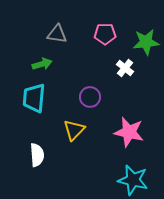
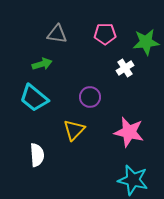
white cross: rotated 18 degrees clockwise
cyan trapezoid: rotated 56 degrees counterclockwise
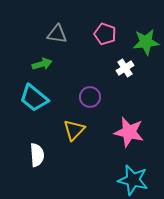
pink pentagon: rotated 20 degrees clockwise
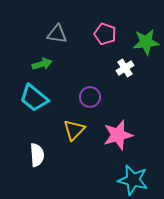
pink star: moved 11 px left, 3 px down; rotated 28 degrees counterclockwise
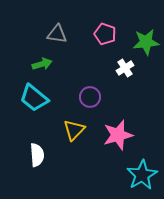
cyan star: moved 9 px right, 5 px up; rotated 28 degrees clockwise
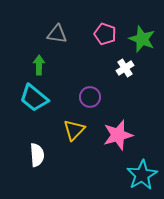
green star: moved 4 px left, 3 px up; rotated 28 degrees clockwise
green arrow: moved 3 px left, 1 px down; rotated 72 degrees counterclockwise
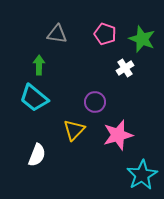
purple circle: moved 5 px right, 5 px down
white semicircle: rotated 25 degrees clockwise
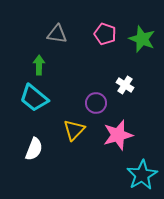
white cross: moved 17 px down; rotated 24 degrees counterclockwise
purple circle: moved 1 px right, 1 px down
white semicircle: moved 3 px left, 6 px up
